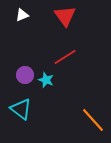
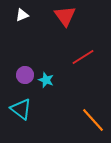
red line: moved 18 px right
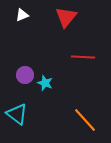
red triangle: moved 1 px right, 1 px down; rotated 15 degrees clockwise
red line: rotated 35 degrees clockwise
cyan star: moved 1 px left, 3 px down
cyan triangle: moved 4 px left, 5 px down
orange line: moved 8 px left
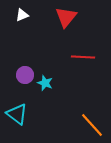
orange line: moved 7 px right, 5 px down
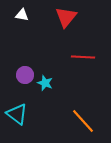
white triangle: rotated 32 degrees clockwise
orange line: moved 9 px left, 4 px up
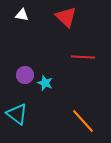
red triangle: rotated 25 degrees counterclockwise
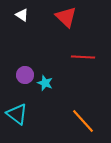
white triangle: rotated 24 degrees clockwise
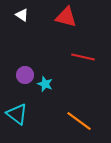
red triangle: rotated 30 degrees counterclockwise
red line: rotated 10 degrees clockwise
cyan star: moved 1 px down
orange line: moved 4 px left; rotated 12 degrees counterclockwise
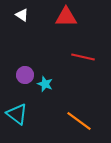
red triangle: rotated 15 degrees counterclockwise
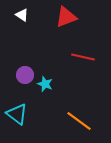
red triangle: rotated 20 degrees counterclockwise
